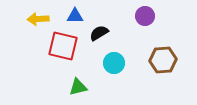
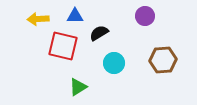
green triangle: rotated 18 degrees counterclockwise
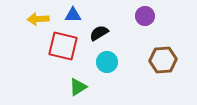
blue triangle: moved 2 px left, 1 px up
cyan circle: moved 7 px left, 1 px up
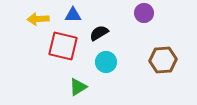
purple circle: moved 1 px left, 3 px up
cyan circle: moved 1 px left
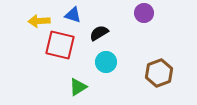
blue triangle: rotated 18 degrees clockwise
yellow arrow: moved 1 px right, 2 px down
red square: moved 3 px left, 1 px up
brown hexagon: moved 4 px left, 13 px down; rotated 16 degrees counterclockwise
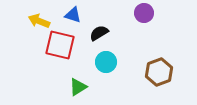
yellow arrow: rotated 25 degrees clockwise
brown hexagon: moved 1 px up
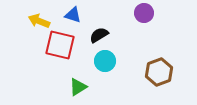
black semicircle: moved 2 px down
cyan circle: moved 1 px left, 1 px up
